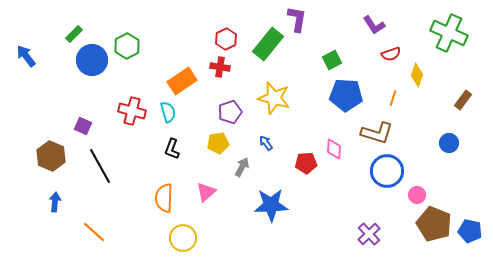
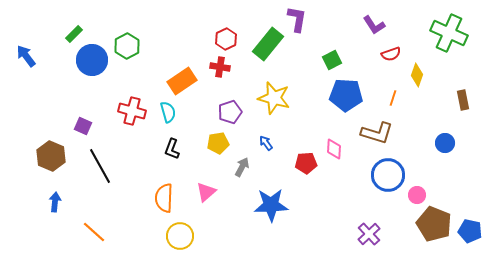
brown rectangle at (463, 100): rotated 48 degrees counterclockwise
blue circle at (449, 143): moved 4 px left
blue circle at (387, 171): moved 1 px right, 4 px down
yellow circle at (183, 238): moved 3 px left, 2 px up
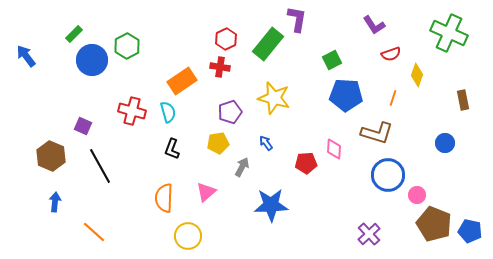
yellow circle at (180, 236): moved 8 px right
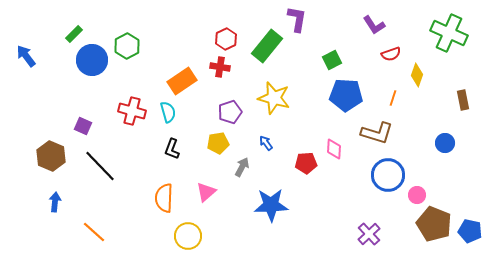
green rectangle at (268, 44): moved 1 px left, 2 px down
black line at (100, 166): rotated 15 degrees counterclockwise
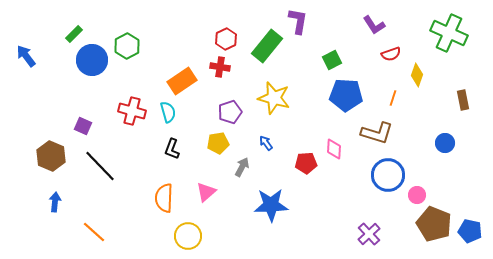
purple L-shape at (297, 19): moved 1 px right, 2 px down
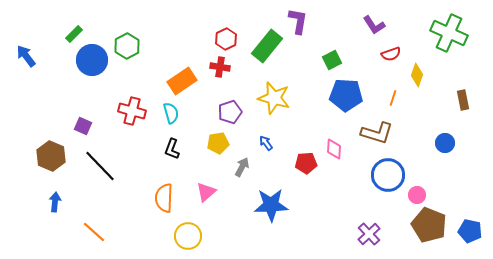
cyan semicircle at (168, 112): moved 3 px right, 1 px down
brown pentagon at (434, 224): moved 5 px left, 1 px down
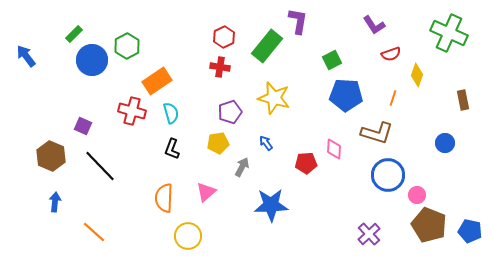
red hexagon at (226, 39): moved 2 px left, 2 px up
orange rectangle at (182, 81): moved 25 px left
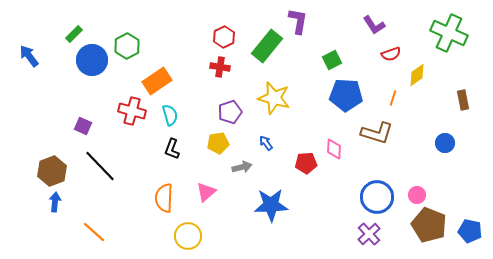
blue arrow at (26, 56): moved 3 px right
yellow diamond at (417, 75): rotated 35 degrees clockwise
cyan semicircle at (171, 113): moved 1 px left, 2 px down
brown hexagon at (51, 156): moved 1 px right, 15 px down; rotated 16 degrees clockwise
gray arrow at (242, 167): rotated 48 degrees clockwise
blue circle at (388, 175): moved 11 px left, 22 px down
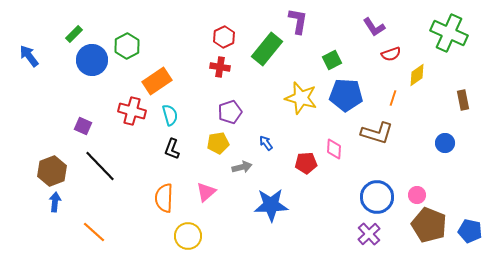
purple L-shape at (374, 25): moved 2 px down
green rectangle at (267, 46): moved 3 px down
yellow star at (274, 98): moved 27 px right
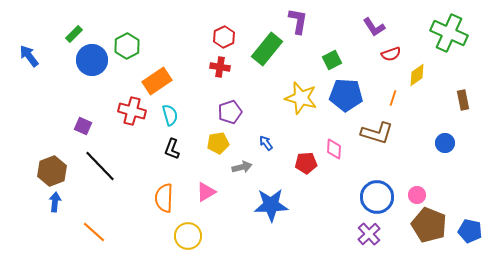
pink triangle at (206, 192): rotated 10 degrees clockwise
